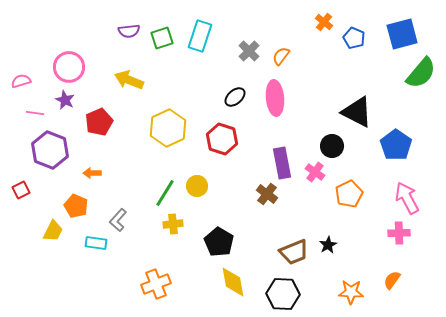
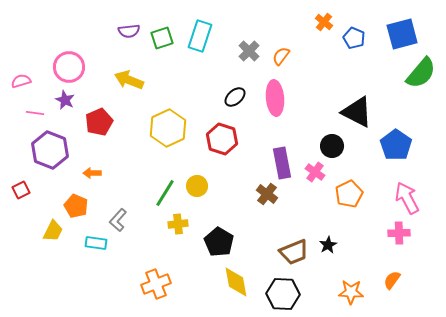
yellow cross at (173, 224): moved 5 px right
yellow diamond at (233, 282): moved 3 px right
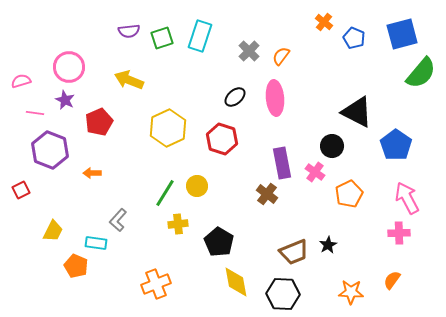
orange pentagon at (76, 206): moved 60 px down
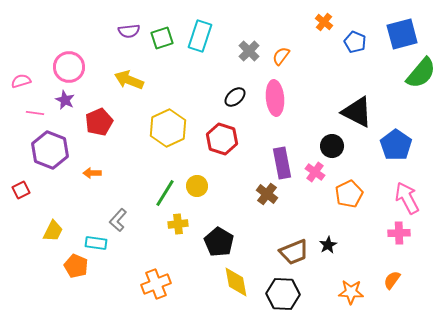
blue pentagon at (354, 38): moved 1 px right, 4 px down
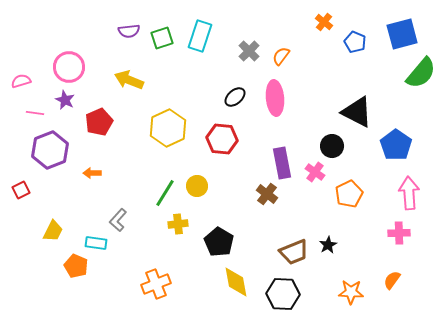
red hexagon at (222, 139): rotated 12 degrees counterclockwise
purple hexagon at (50, 150): rotated 18 degrees clockwise
pink arrow at (407, 198): moved 2 px right, 5 px up; rotated 24 degrees clockwise
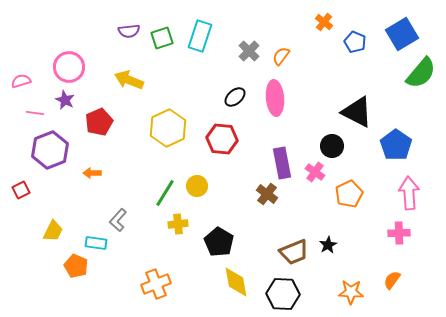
blue square at (402, 34): rotated 16 degrees counterclockwise
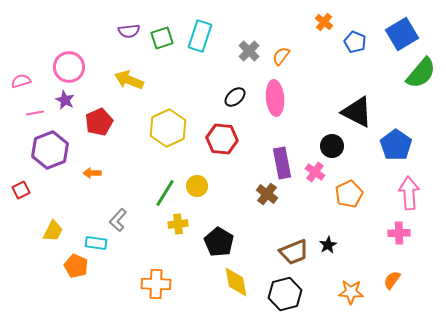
pink line at (35, 113): rotated 18 degrees counterclockwise
orange cross at (156, 284): rotated 24 degrees clockwise
black hexagon at (283, 294): moved 2 px right; rotated 16 degrees counterclockwise
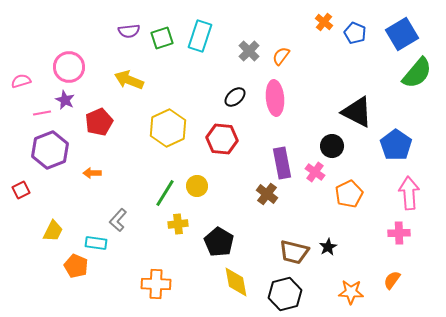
blue pentagon at (355, 42): moved 9 px up
green semicircle at (421, 73): moved 4 px left
pink line at (35, 113): moved 7 px right
black star at (328, 245): moved 2 px down
brown trapezoid at (294, 252): rotated 36 degrees clockwise
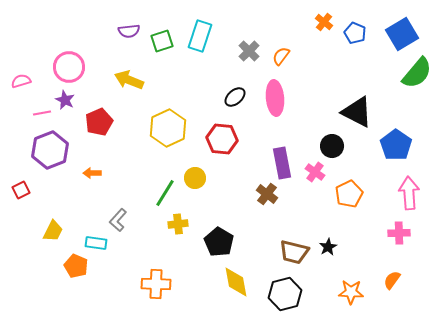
green square at (162, 38): moved 3 px down
yellow circle at (197, 186): moved 2 px left, 8 px up
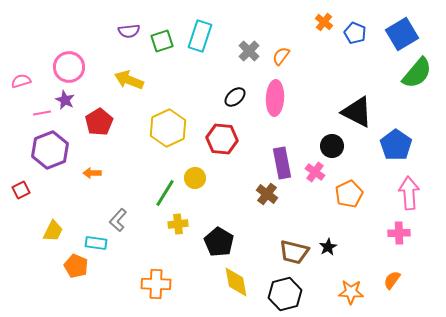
pink ellipse at (275, 98): rotated 8 degrees clockwise
red pentagon at (99, 122): rotated 8 degrees counterclockwise
